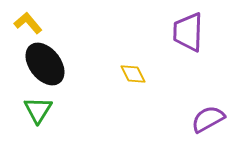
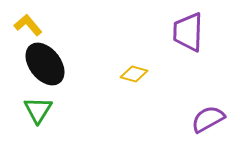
yellow L-shape: moved 2 px down
yellow diamond: moved 1 px right; rotated 48 degrees counterclockwise
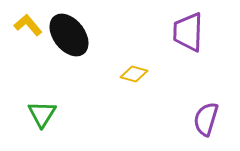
black ellipse: moved 24 px right, 29 px up
green triangle: moved 4 px right, 4 px down
purple semicircle: moved 2 px left; rotated 44 degrees counterclockwise
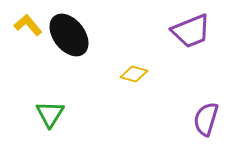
purple trapezoid: moved 3 px right, 1 px up; rotated 114 degrees counterclockwise
green triangle: moved 8 px right
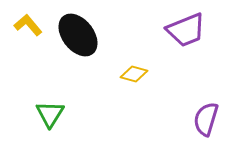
purple trapezoid: moved 5 px left, 1 px up
black ellipse: moved 9 px right
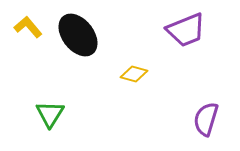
yellow L-shape: moved 2 px down
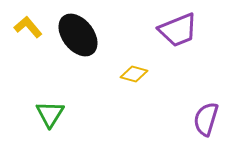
purple trapezoid: moved 8 px left
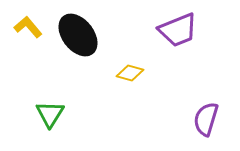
yellow diamond: moved 4 px left, 1 px up
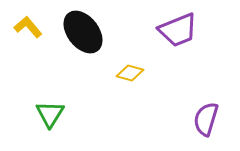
black ellipse: moved 5 px right, 3 px up
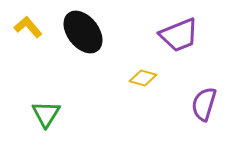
purple trapezoid: moved 1 px right, 5 px down
yellow diamond: moved 13 px right, 5 px down
green triangle: moved 4 px left
purple semicircle: moved 2 px left, 15 px up
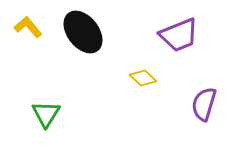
yellow diamond: rotated 28 degrees clockwise
